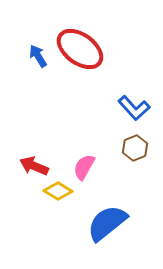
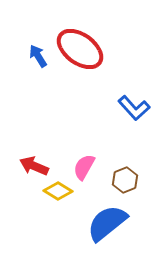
brown hexagon: moved 10 px left, 32 px down
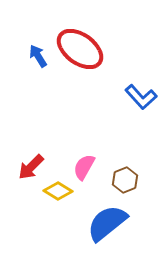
blue L-shape: moved 7 px right, 11 px up
red arrow: moved 3 px left, 1 px down; rotated 68 degrees counterclockwise
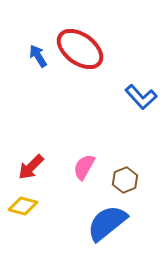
yellow diamond: moved 35 px left, 15 px down; rotated 16 degrees counterclockwise
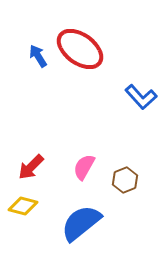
blue semicircle: moved 26 px left
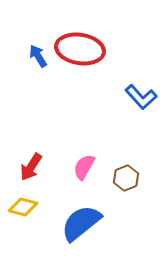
red ellipse: rotated 27 degrees counterclockwise
red arrow: rotated 12 degrees counterclockwise
brown hexagon: moved 1 px right, 2 px up
yellow diamond: moved 1 px down
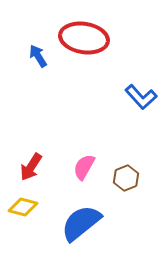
red ellipse: moved 4 px right, 11 px up
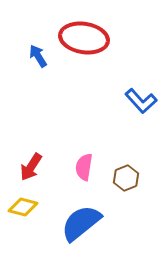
blue L-shape: moved 4 px down
pink semicircle: rotated 20 degrees counterclockwise
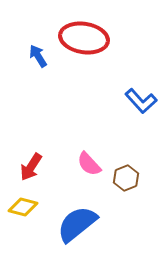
pink semicircle: moved 5 px right, 3 px up; rotated 52 degrees counterclockwise
blue semicircle: moved 4 px left, 1 px down
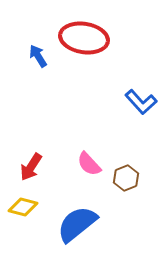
blue L-shape: moved 1 px down
